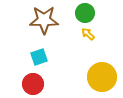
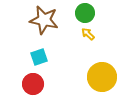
brown star: rotated 12 degrees clockwise
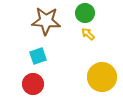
brown star: moved 2 px right, 1 px down; rotated 8 degrees counterclockwise
cyan square: moved 1 px left, 1 px up
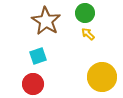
brown star: rotated 28 degrees clockwise
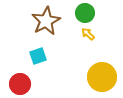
brown star: rotated 12 degrees clockwise
red circle: moved 13 px left
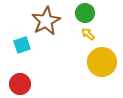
cyan square: moved 16 px left, 11 px up
yellow circle: moved 15 px up
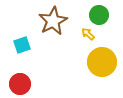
green circle: moved 14 px right, 2 px down
brown star: moved 7 px right
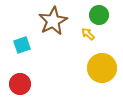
yellow circle: moved 6 px down
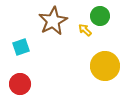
green circle: moved 1 px right, 1 px down
yellow arrow: moved 3 px left, 4 px up
cyan square: moved 1 px left, 2 px down
yellow circle: moved 3 px right, 2 px up
